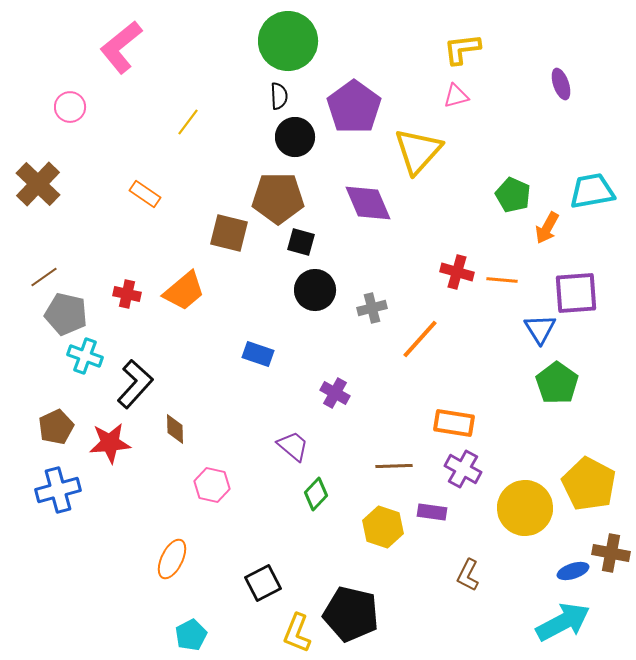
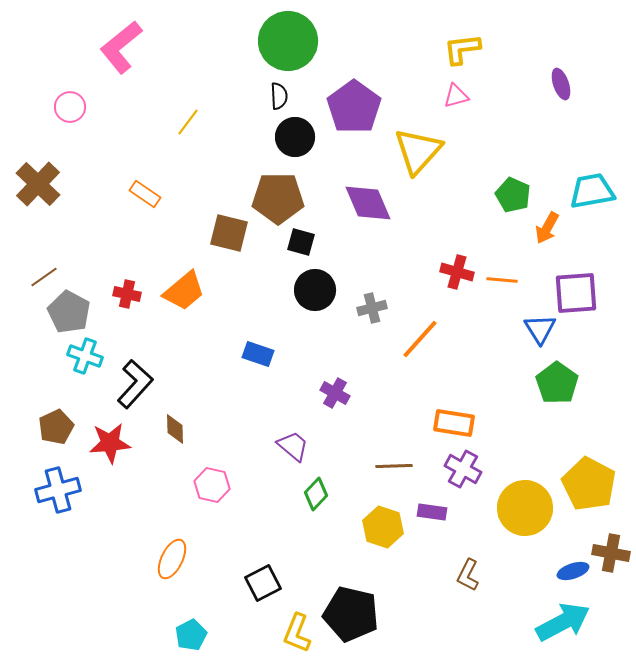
gray pentagon at (66, 314): moved 3 px right, 2 px up; rotated 15 degrees clockwise
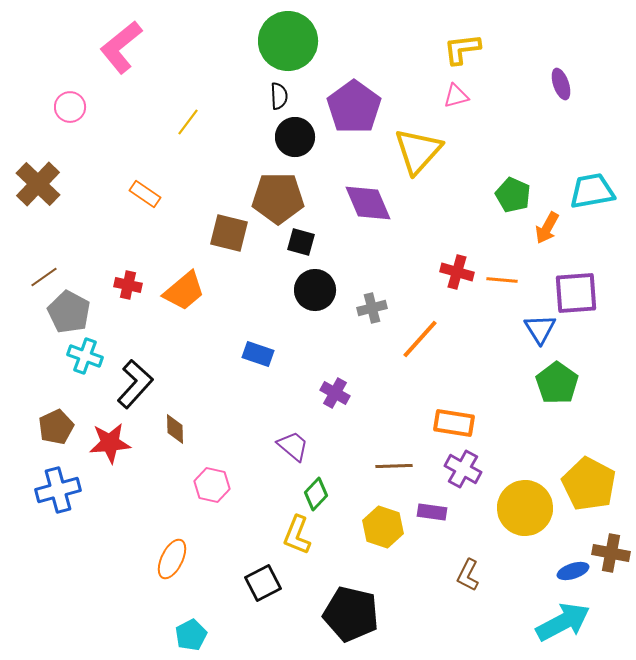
red cross at (127, 294): moved 1 px right, 9 px up
yellow L-shape at (297, 633): moved 98 px up
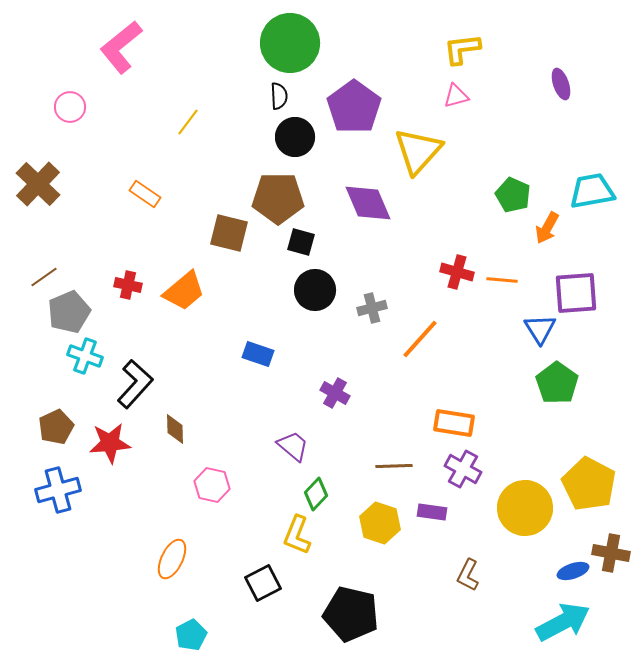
green circle at (288, 41): moved 2 px right, 2 px down
gray pentagon at (69, 312): rotated 21 degrees clockwise
yellow hexagon at (383, 527): moved 3 px left, 4 px up
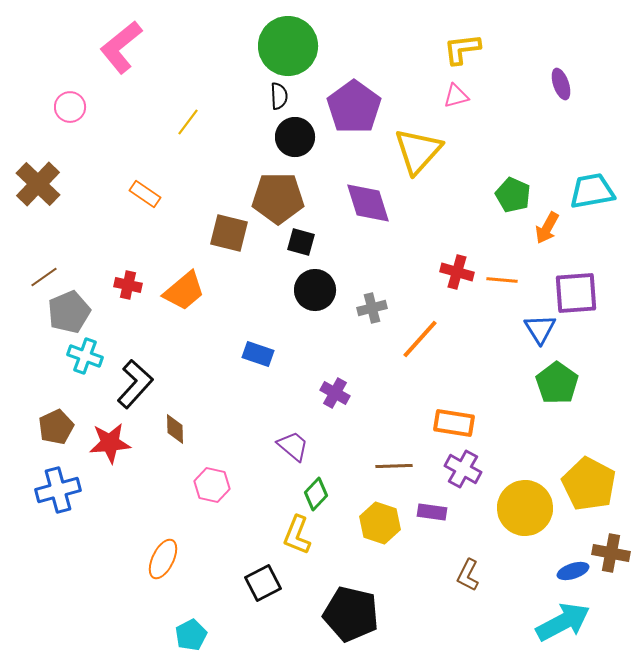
green circle at (290, 43): moved 2 px left, 3 px down
purple diamond at (368, 203): rotated 6 degrees clockwise
orange ellipse at (172, 559): moved 9 px left
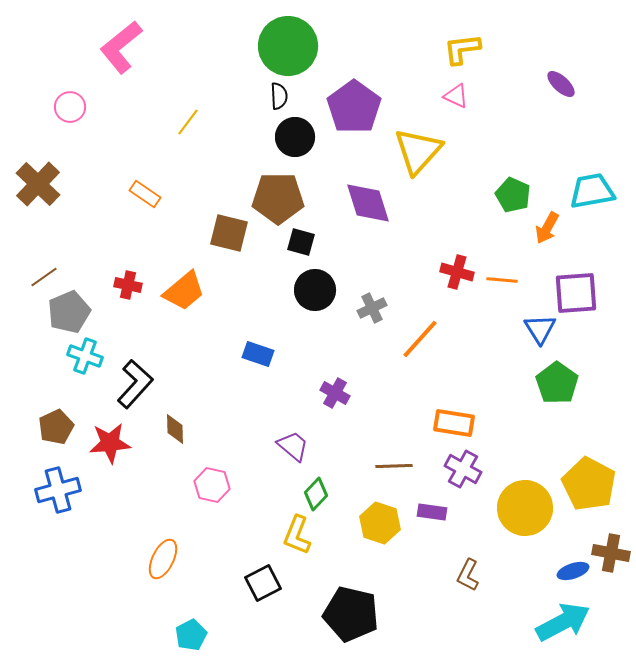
purple ellipse at (561, 84): rotated 28 degrees counterclockwise
pink triangle at (456, 96): rotated 40 degrees clockwise
gray cross at (372, 308): rotated 12 degrees counterclockwise
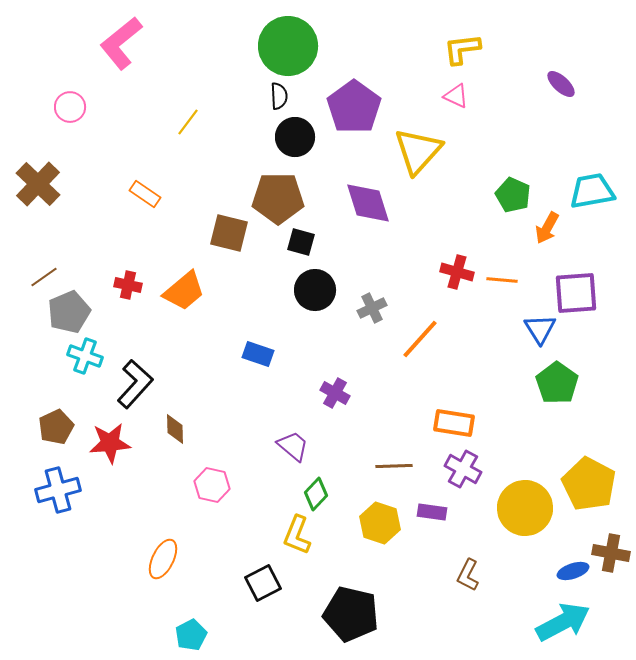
pink L-shape at (121, 47): moved 4 px up
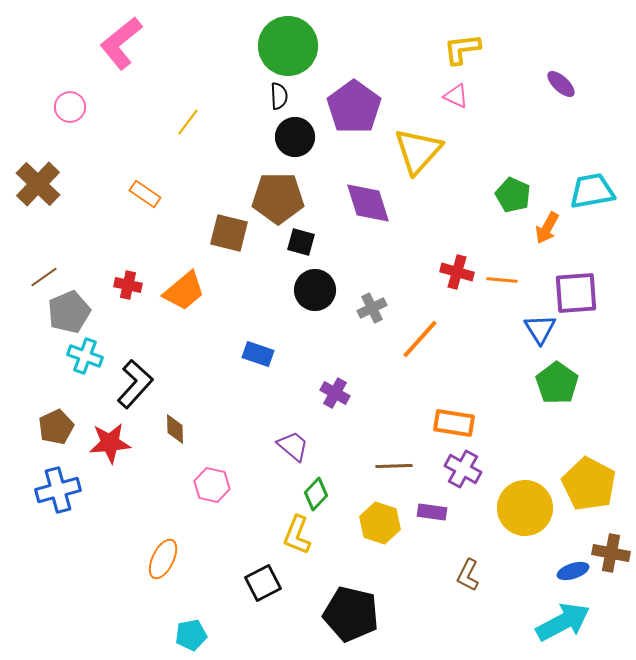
cyan pentagon at (191, 635): rotated 16 degrees clockwise
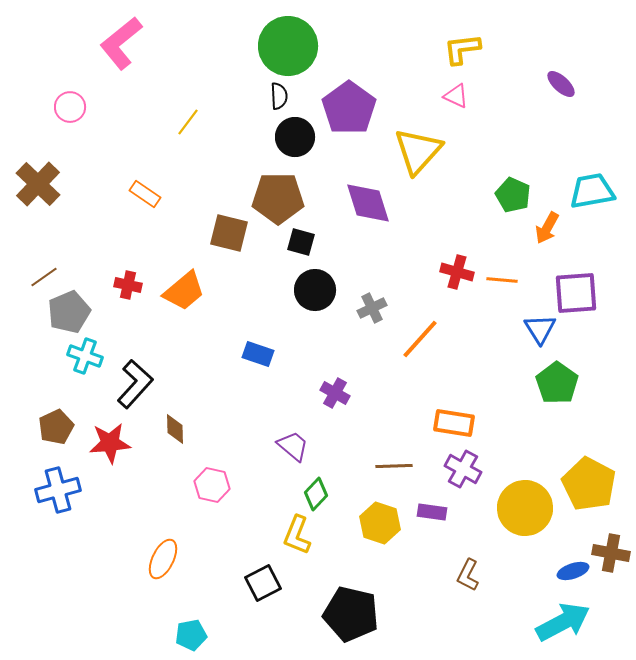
purple pentagon at (354, 107): moved 5 px left, 1 px down
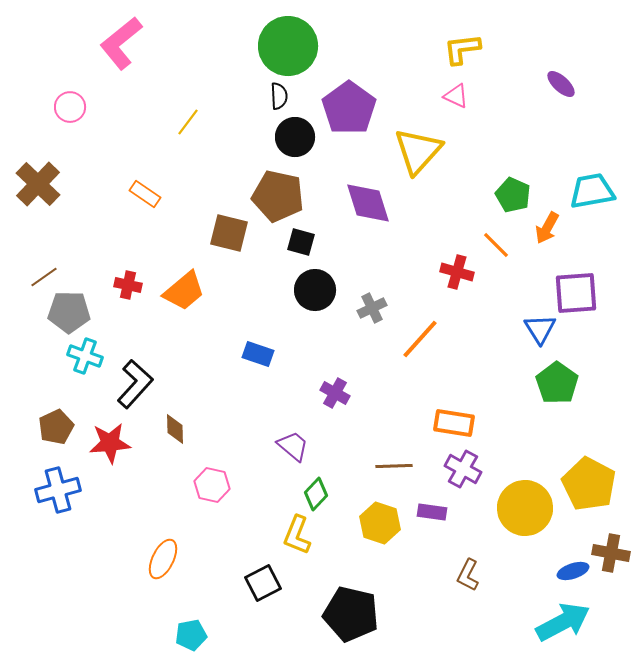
brown pentagon at (278, 198): moved 2 px up; rotated 12 degrees clockwise
orange line at (502, 280): moved 6 px left, 35 px up; rotated 40 degrees clockwise
gray pentagon at (69, 312): rotated 24 degrees clockwise
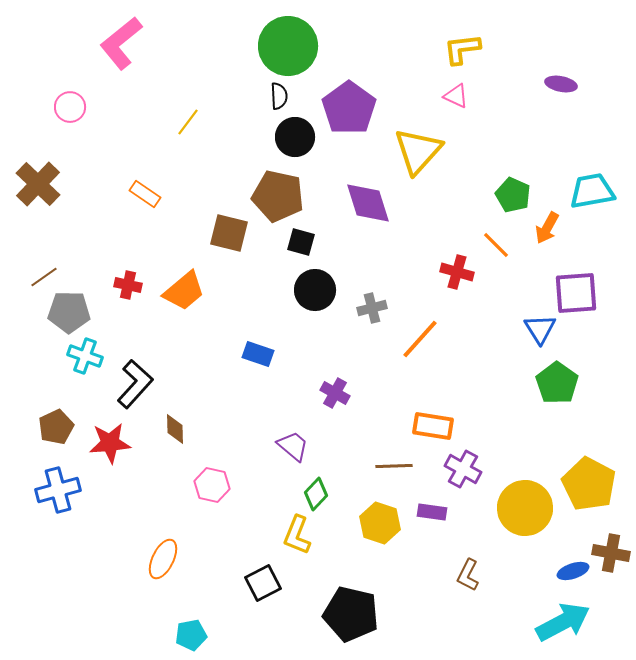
purple ellipse at (561, 84): rotated 32 degrees counterclockwise
gray cross at (372, 308): rotated 12 degrees clockwise
orange rectangle at (454, 423): moved 21 px left, 3 px down
